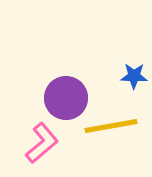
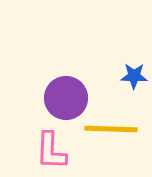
yellow line: moved 3 px down; rotated 12 degrees clockwise
pink L-shape: moved 9 px right, 8 px down; rotated 132 degrees clockwise
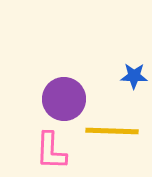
purple circle: moved 2 px left, 1 px down
yellow line: moved 1 px right, 2 px down
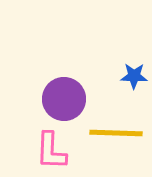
yellow line: moved 4 px right, 2 px down
